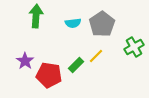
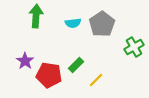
yellow line: moved 24 px down
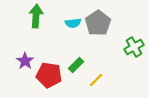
gray pentagon: moved 4 px left, 1 px up
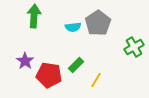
green arrow: moved 2 px left
cyan semicircle: moved 4 px down
yellow line: rotated 14 degrees counterclockwise
